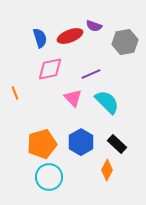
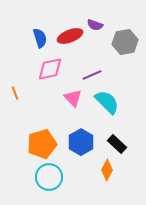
purple semicircle: moved 1 px right, 1 px up
purple line: moved 1 px right, 1 px down
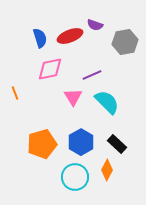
pink triangle: moved 1 px up; rotated 12 degrees clockwise
cyan circle: moved 26 px right
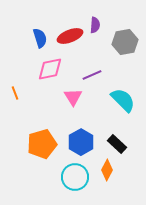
purple semicircle: rotated 105 degrees counterclockwise
cyan semicircle: moved 16 px right, 2 px up
